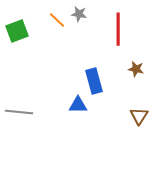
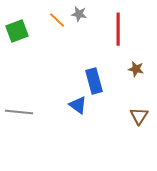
blue triangle: rotated 36 degrees clockwise
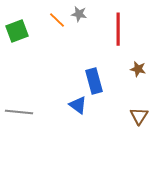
brown star: moved 2 px right
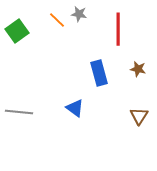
green square: rotated 15 degrees counterclockwise
blue rectangle: moved 5 px right, 8 px up
blue triangle: moved 3 px left, 3 px down
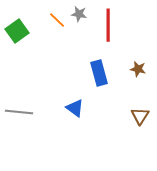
red line: moved 10 px left, 4 px up
brown triangle: moved 1 px right
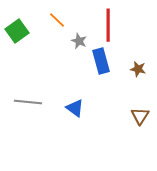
gray star: moved 27 px down; rotated 14 degrees clockwise
blue rectangle: moved 2 px right, 12 px up
gray line: moved 9 px right, 10 px up
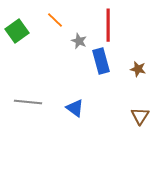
orange line: moved 2 px left
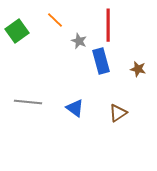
brown triangle: moved 22 px left, 3 px up; rotated 24 degrees clockwise
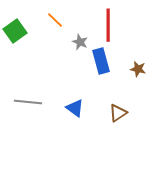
green square: moved 2 px left
gray star: moved 1 px right, 1 px down
